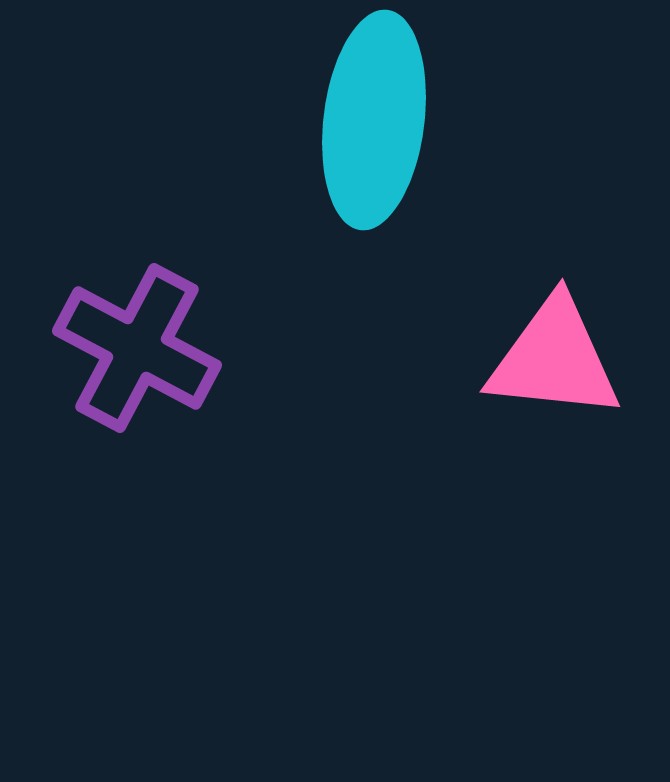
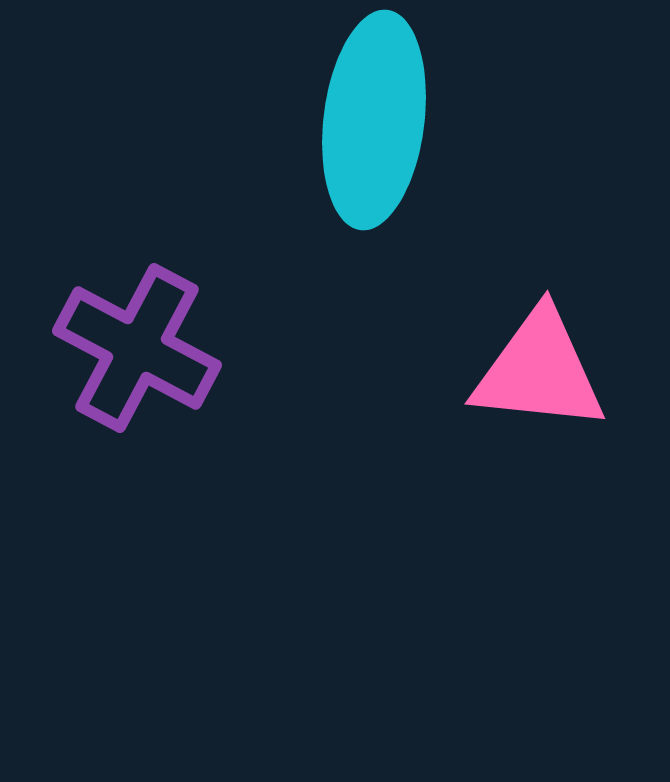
pink triangle: moved 15 px left, 12 px down
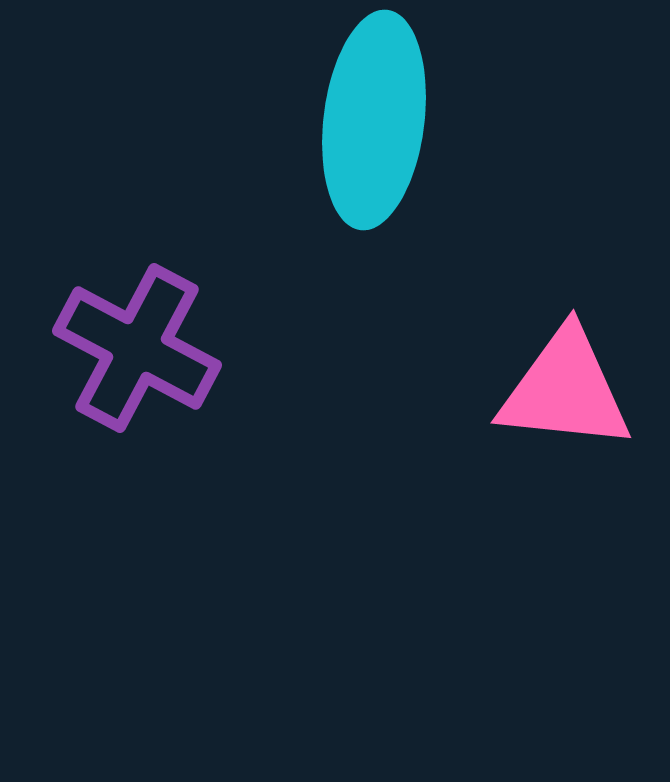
pink triangle: moved 26 px right, 19 px down
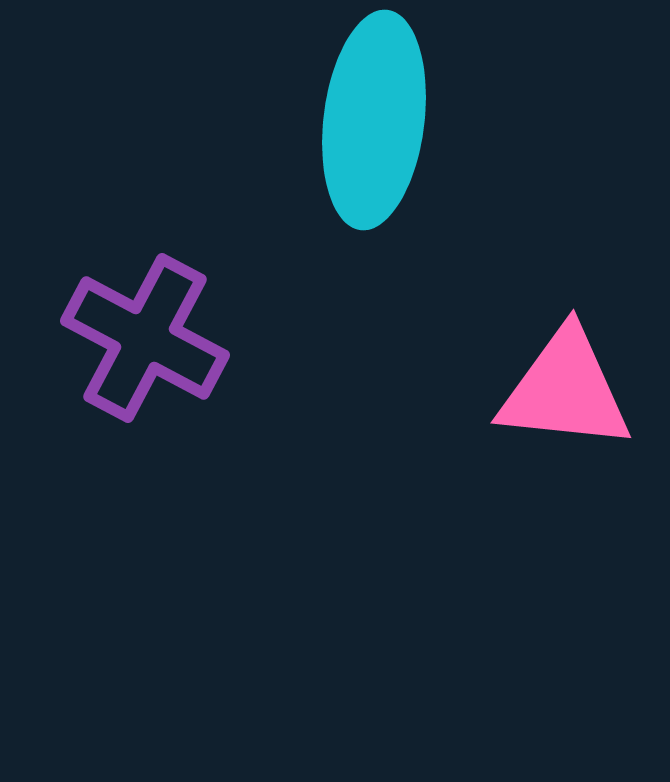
purple cross: moved 8 px right, 10 px up
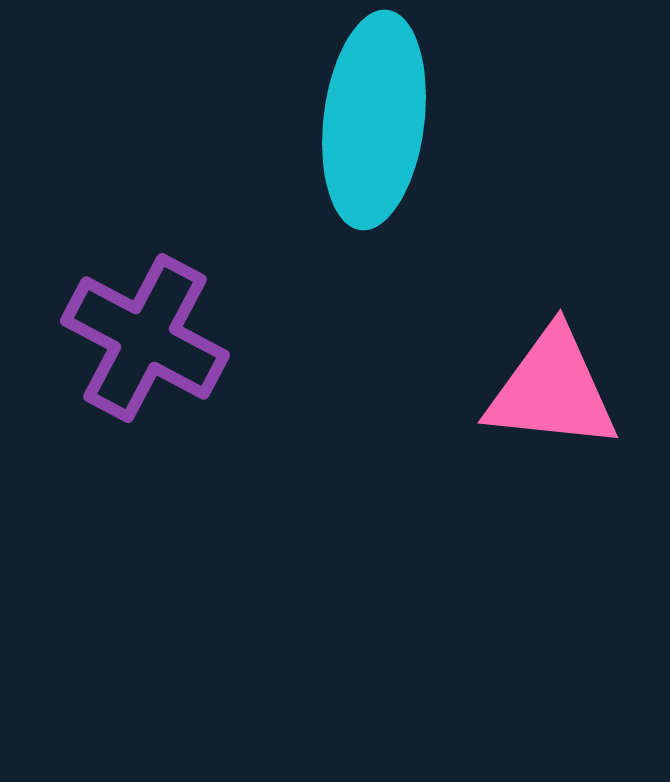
pink triangle: moved 13 px left
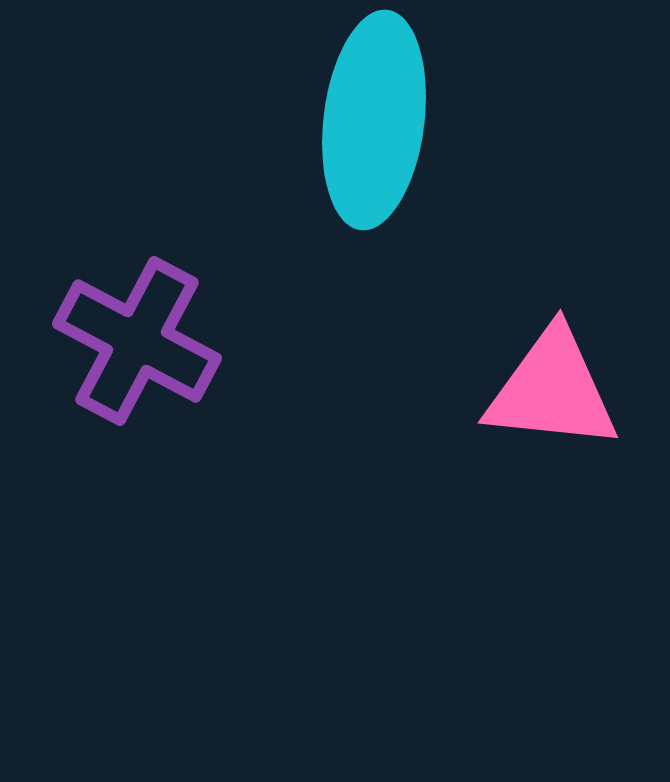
purple cross: moved 8 px left, 3 px down
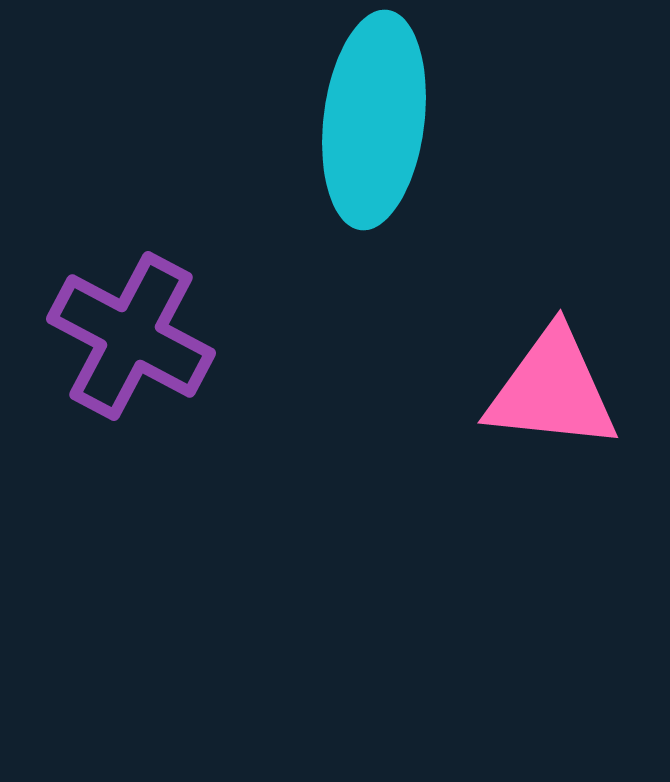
purple cross: moved 6 px left, 5 px up
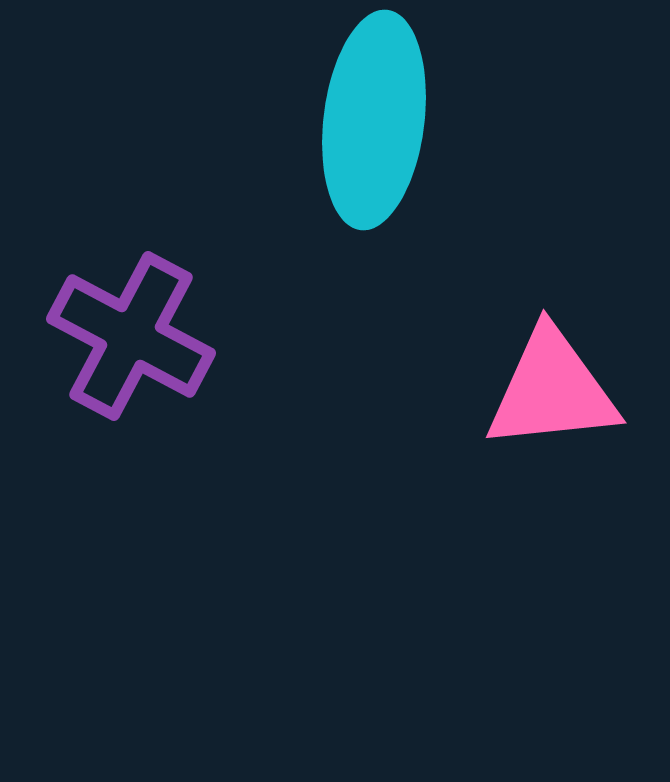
pink triangle: rotated 12 degrees counterclockwise
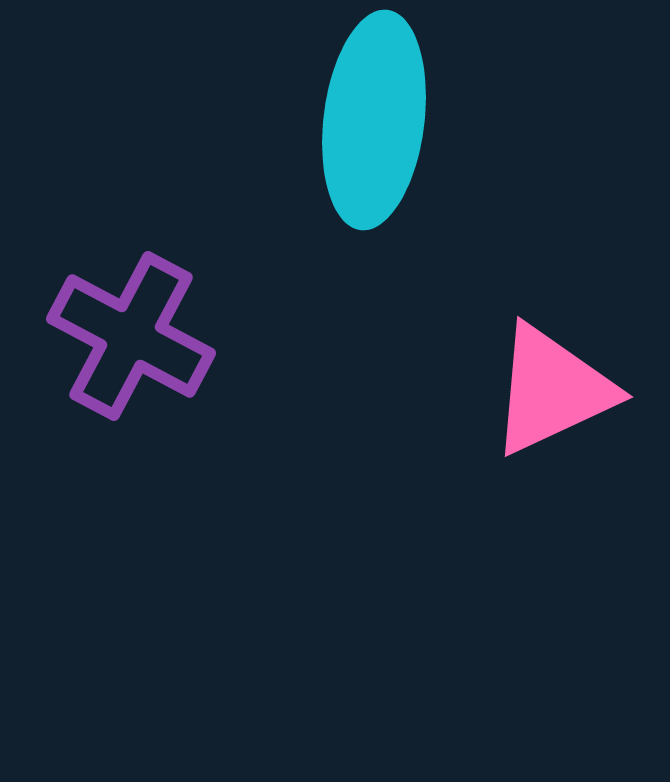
pink triangle: rotated 19 degrees counterclockwise
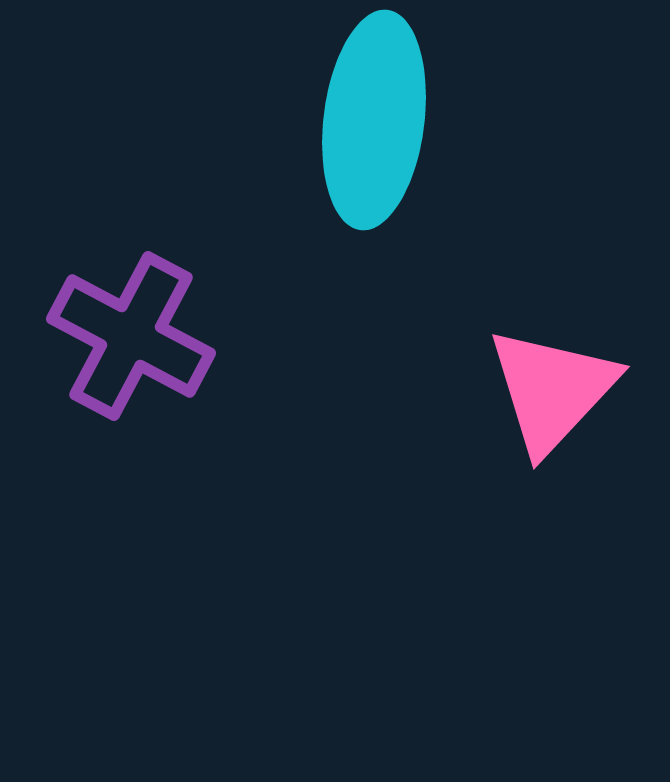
pink triangle: rotated 22 degrees counterclockwise
